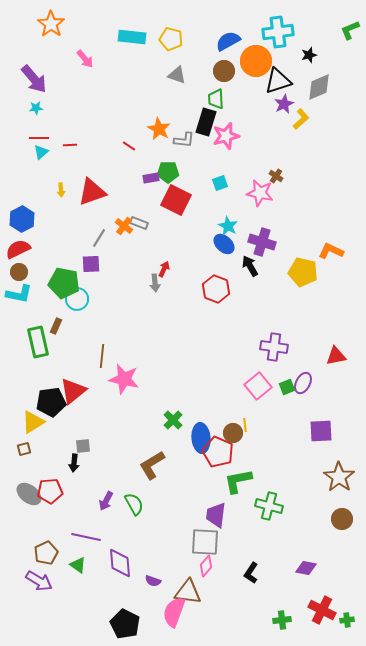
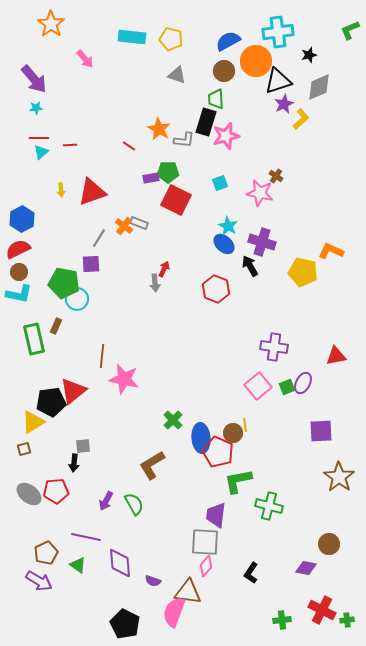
green rectangle at (38, 342): moved 4 px left, 3 px up
red pentagon at (50, 491): moved 6 px right
brown circle at (342, 519): moved 13 px left, 25 px down
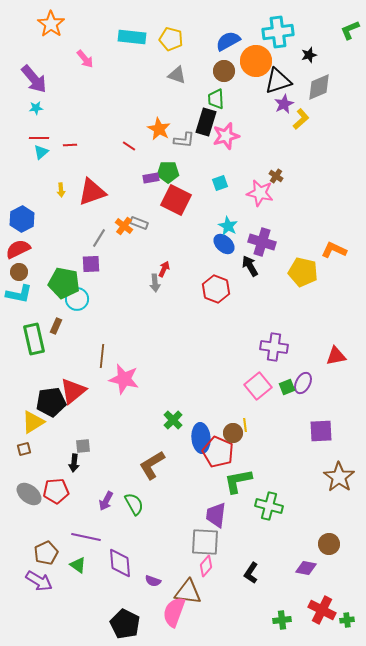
orange L-shape at (331, 251): moved 3 px right, 1 px up
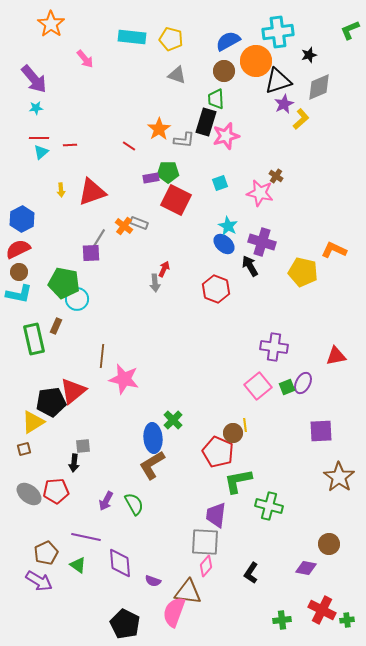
orange star at (159, 129): rotated 10 degrees clockwise
purple square at (91, 264): moved 11 px up
blue ellipse at (201, 438): moved 48 px left
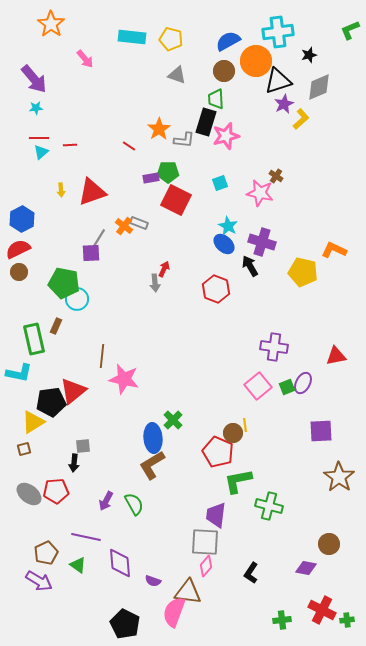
cyan L-shape at (19, 294): moved 79 px down
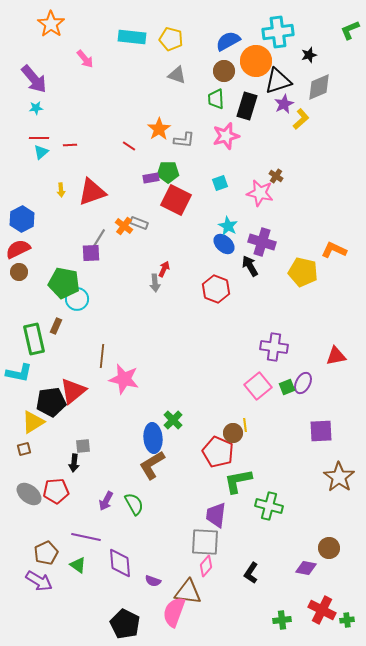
black rectangle at (206, 122): moved 41 px right, 16 px up
brown circle at (329, 544): moved 4 px down
